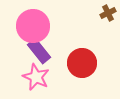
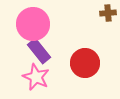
brown cross: rotated 21 degrees clockwise
pink circle: moved 2 px up
red circle: moved 3 px right
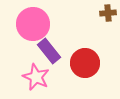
purple rectangle: moved 10 px right
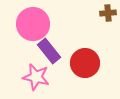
pink star: rotated 12 degrees counterclockwise
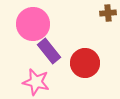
pink star: moved 5 px down
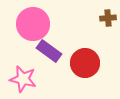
brown cross: moved 5 px down
purple rectangle: rotated 15 degrees counterclockwise
pink star: moved 13 px left, 3 px up
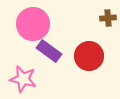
red circle: moved 4 px right, 7 px up
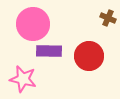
brown cross: rotated 28 degrees clockwise
purple rectangle: rotated 35 degrees counterclockwise
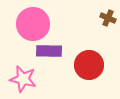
red circle: moved 9 px down
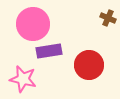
purple rectangle: rotated 10 degrees counterclockwise
